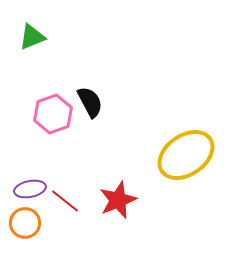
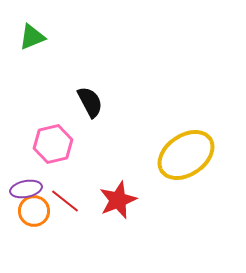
pink hexagon: moved 30 px down; rotated 6 degrees clockwise
purple ellipse: moved 4 px left
orange circle: moved 9 px right, 12 px up
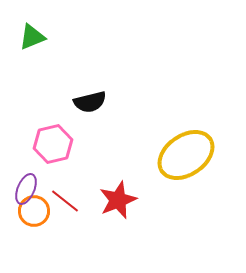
black semicircle: rotated 104 degrees clockwise
purple ellipse: rotated 56 degrees counterclockwise
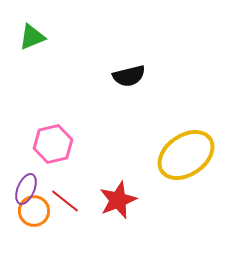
black semicircle: moved 39 px right, 26 px up
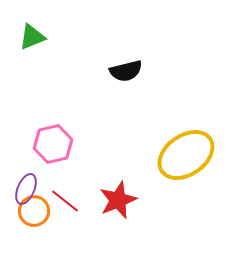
black semicircle: moved 3 px left, 5 px up
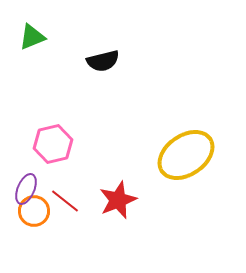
black semicircle: moved 23 px left, 10 px up
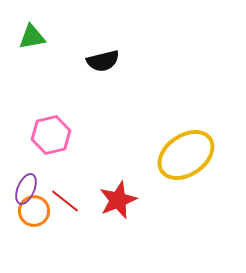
green triangle: rotated 12 degrees clockwise
pink hexagon: moved 2 px left, 9 px up
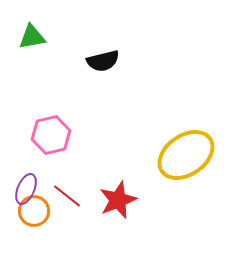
red line: moved 2 px right, 5 px up
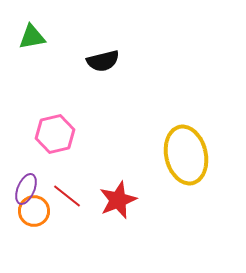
pink hexagon: moved 4 px right, 1 px up
yellow ellipse: rotated 68 degrees counterclockwise
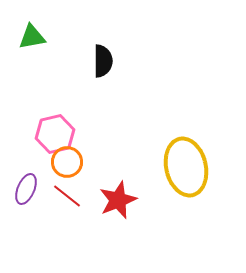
black semicircle: rotated 76 degrees counterclockwise
yellow ellipse: moved 12 px down
orange circle: moved 33 px right, 49 px up
